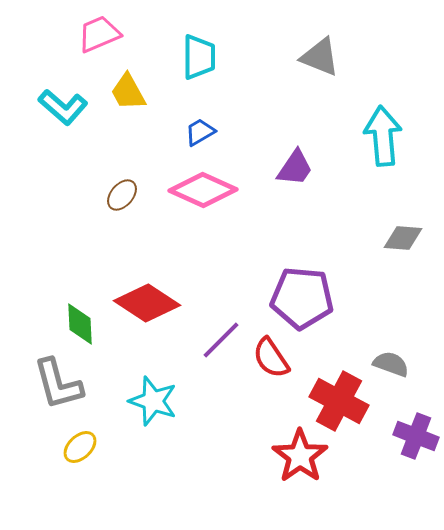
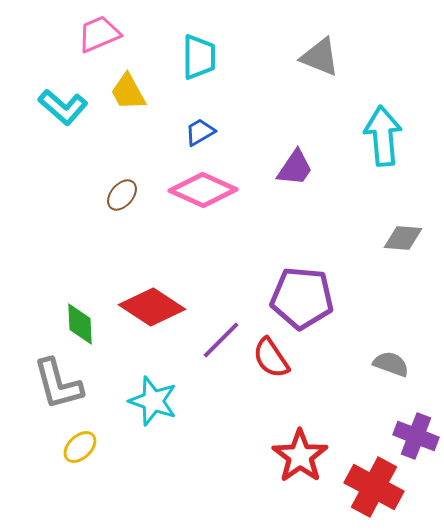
red diamond: moved 5 px right, 4 px down
red cross: moved 35 px right, 86 px down
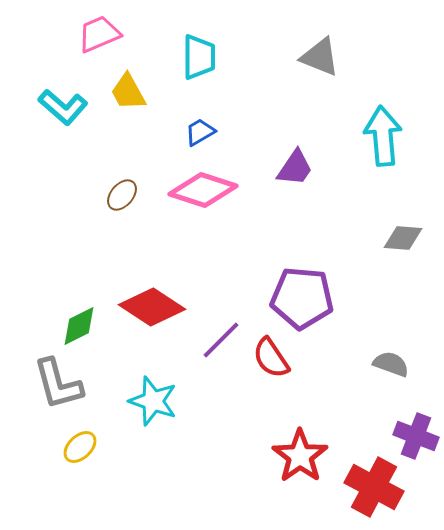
pink diamond: rotated 6 degrees counterclockwise
green diamond: moved 1 px left, 2 px down; rotated 66 degrees clockwise
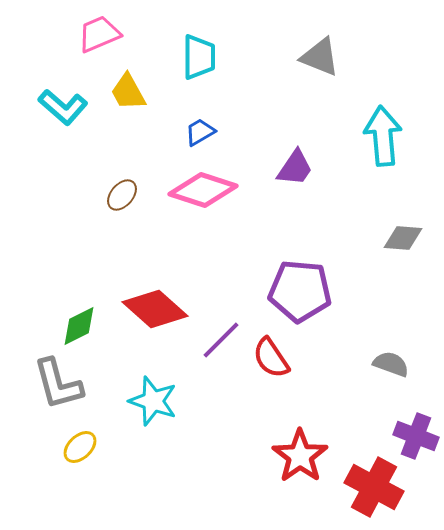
purple pentagon: moved 2 px left, 7 px up
red diamond: moved 3 px right, 2 px down; rotated 8 degrees clockwise
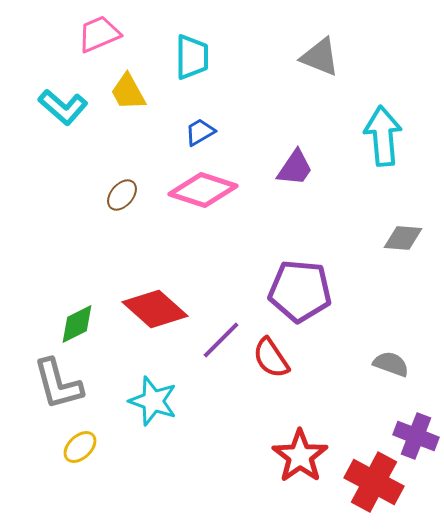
cyan trapezoid: moved 7 px left
green diamond: moved 2 px left, 2 px up
red cross: moved 5 px up
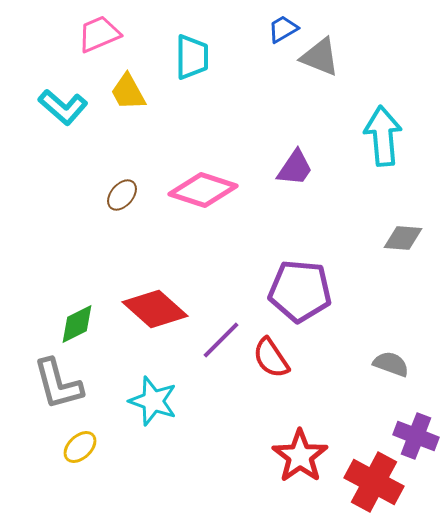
blue trapezoid: moved 83 px right, 103 px up
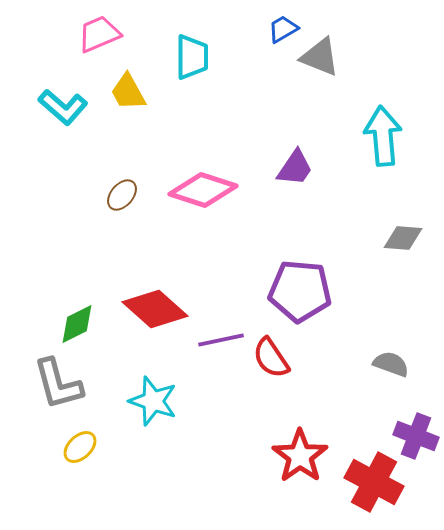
purple line: rotated 33 degrees clockwise
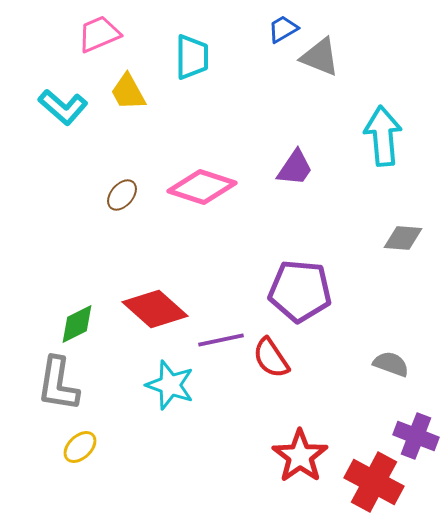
pink diamond: moved 1 px left, 3 px up
gray L-shape: rotated 24 degrees clockwise
cyan star: moved 17 px right, 16 px up
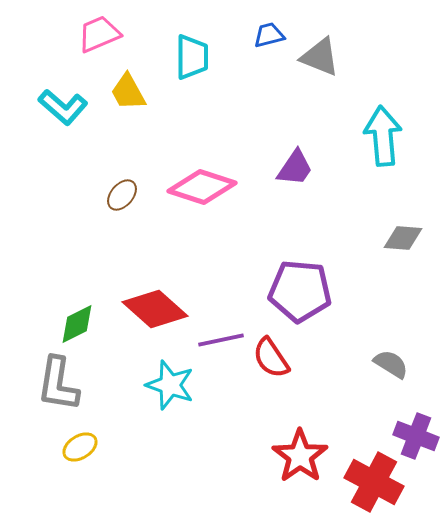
blue trapezoid: moved 14 px left, 6 px down; rotated 16 degrees clockwise
gray semicircle: rotated 12 degrees clockwise
yellow ellipse: rotated 12 degrees clockwise
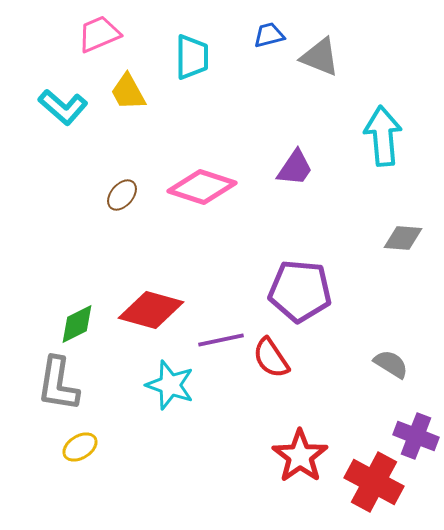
red diamond: moved 4 px left, 1 px down; rotated 26 degrees counterclockwise
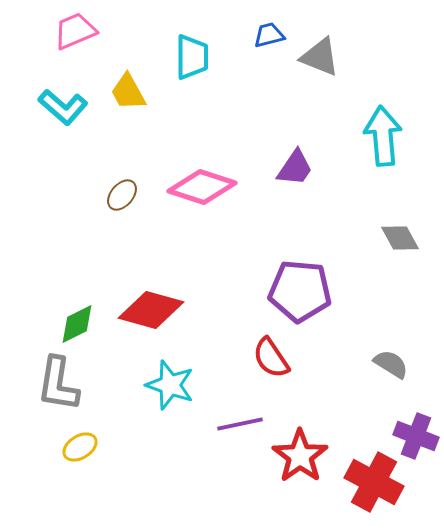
pink trapezoid: moved 24 px left, 3 px up
gray diamond: moved 3 px left; rotated 57 degrees clockwise
purple line: moved 19 px right, 84 px down
